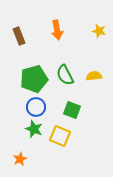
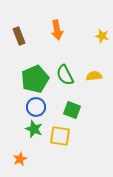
yellow star: moved 3 px right, 5 px down
green pentagon: moved 1 px right; rotated 8 degrees counterclockwise
yellow square: rotated 15 degrees counterclockwise
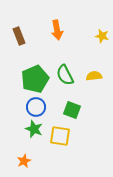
orange star: moved 4 px right, 2 px down
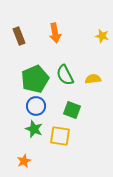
orange arrow: moved 2 px left, 3 px down
yellow semicircle: moved 1 px left, 3 px down
blue circle: moved 1 px up
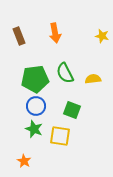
green semicircle: moved 2 px up
green pentagon: rotated 16 degrees clockwise
orange star: rotated 16 degrees counterclockwise
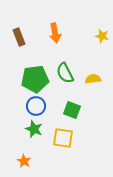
brown rectangle: moved 1 px down
yellow square: moved 3 px right, 2 px down
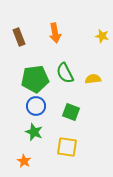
green square: moved 1 px left, 2 px down
green star: moved 3 px down
yellow square: moved 4 px right, 9 px down
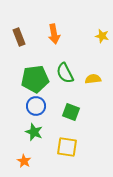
orange arrow: moved 1 px left, 1 px down
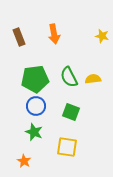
green semicircle: moved 4 px right, 4 px down
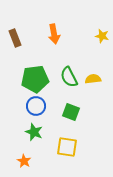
brown rectangle: moved 4 px left, 1 px down
